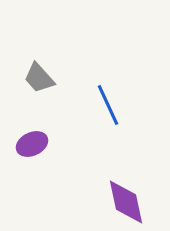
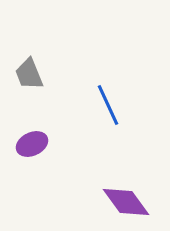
gray trapezoid: moved 10 px left, 4 px up; rotated 20 degrees clockwise
purple diamond: rotated 24 degrees counterclockwise
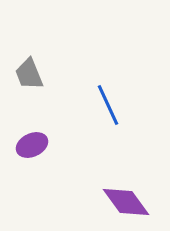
purple ellipse: moved 1 px down
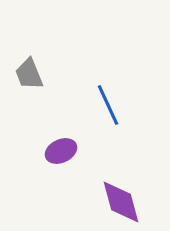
purple ellipse: moved 29 px right, 6 px down
purple diamond: moved 5 px left; rotated 21 degrees clockwise
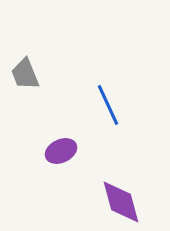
gray trapezoid: moved 4 px left
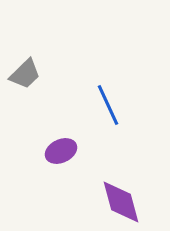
gray trapezoid: rotated 112 degrees counterclockwise
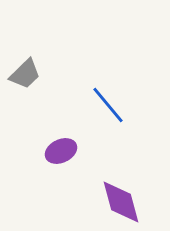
blue line: rotated 15 degrees counterclockwise
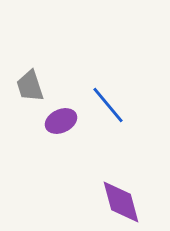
gray trapezoid: moved 5 px right, 12 px down; rotated 116 degrees clockwise
purple ellipse: moved 30 px up
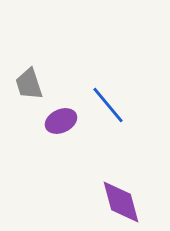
gray trapezoid: moved 1 px left, 2 px up
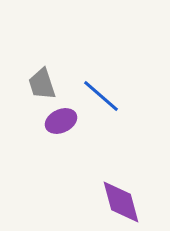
gray trapezoid: moved 13 px right
blue line: moved 7 px left, 9 px up; rotated 9 degrees counterclockwise
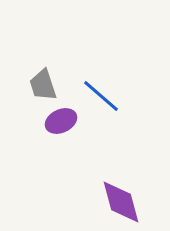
gray trapezoid: moved 1 px right, 1 px down
